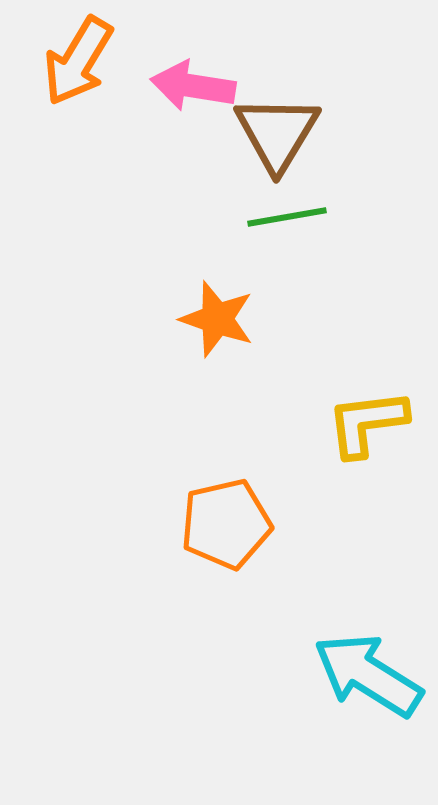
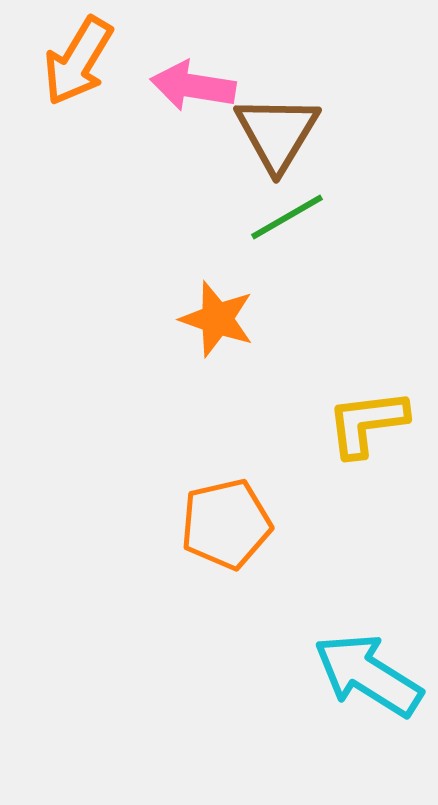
green line: rotated 20 degrees counterclockwise
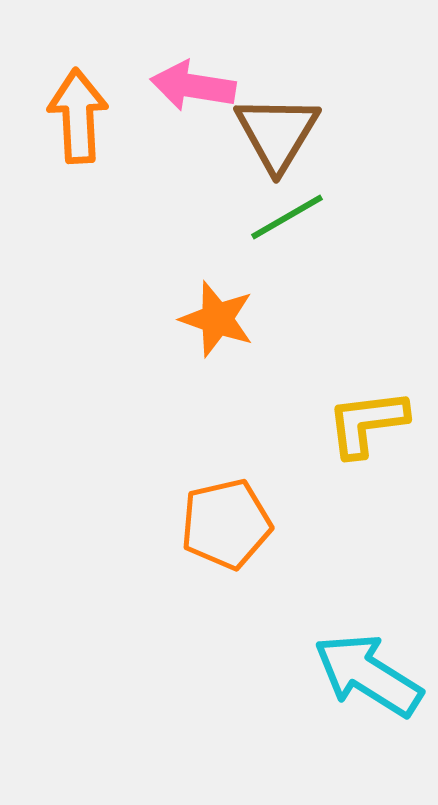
orange arrow: moved 55 px down; rotated 146 degrees clockwise
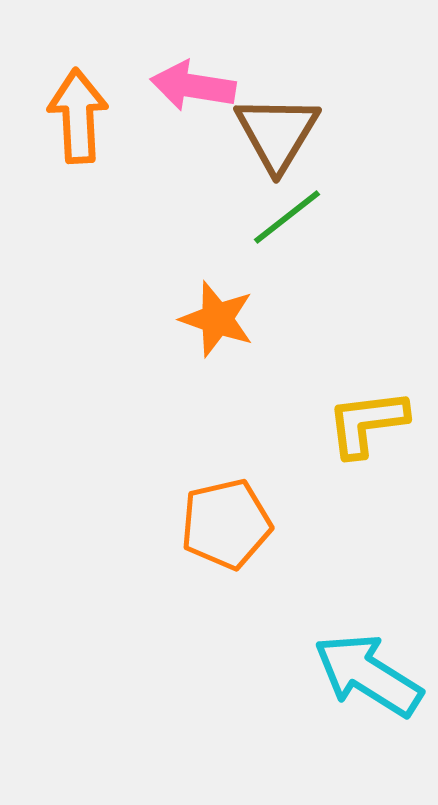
green line: rotated 8 degrees counterclockwise
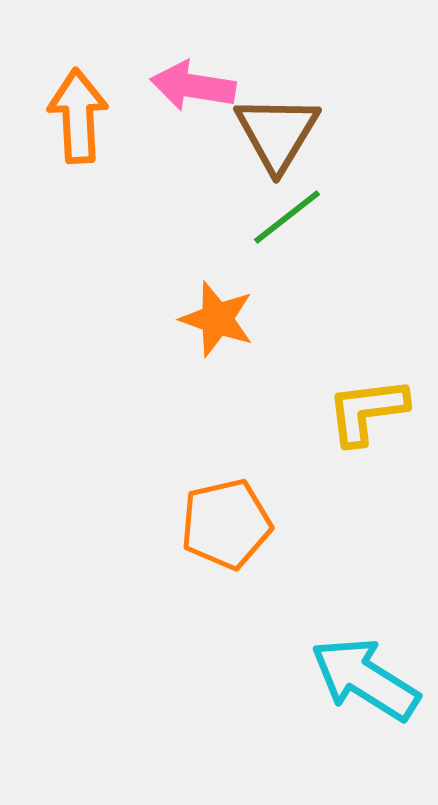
yellow L-shape: moved 12 px up
cyan arrow: moved 3 px left, 4 px down
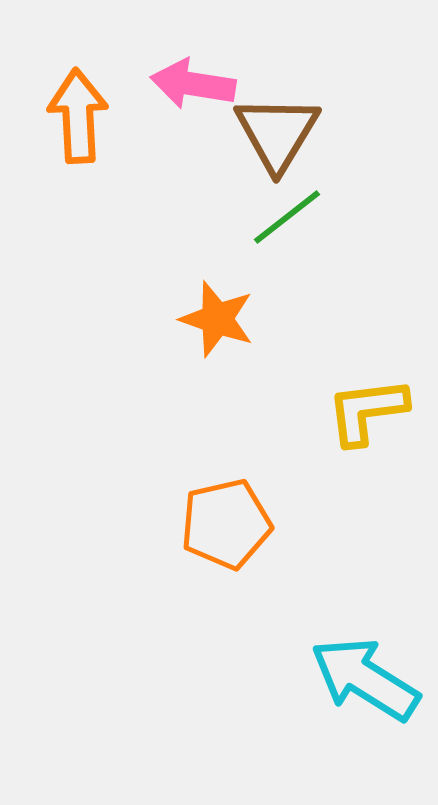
pink arrow: moved 2 px up
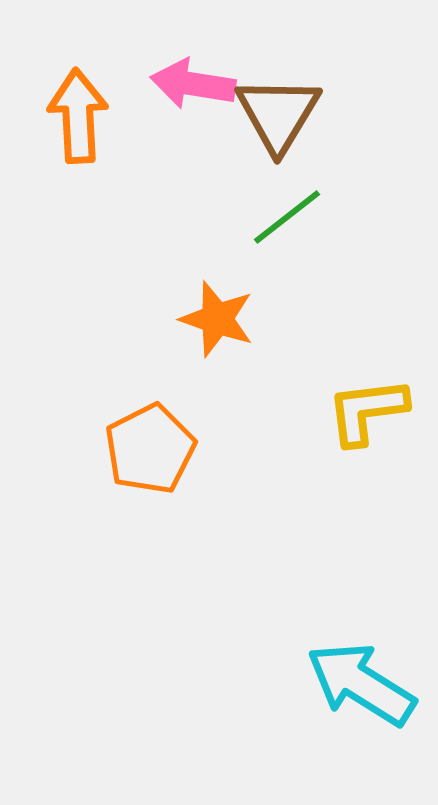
brown triangle: moved 1 px right, 19 px up
orange pentagon: moved 76 px left, 75 px up; rotated 14 degrees counterclockwise
cyan arrow: moved 4 px left, 5 px down
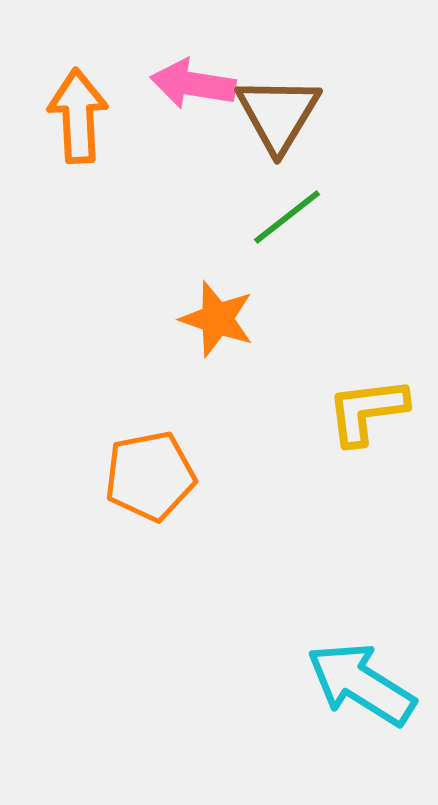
orange pentagon: moved 27 px down; rotated 16 degrees clockwise
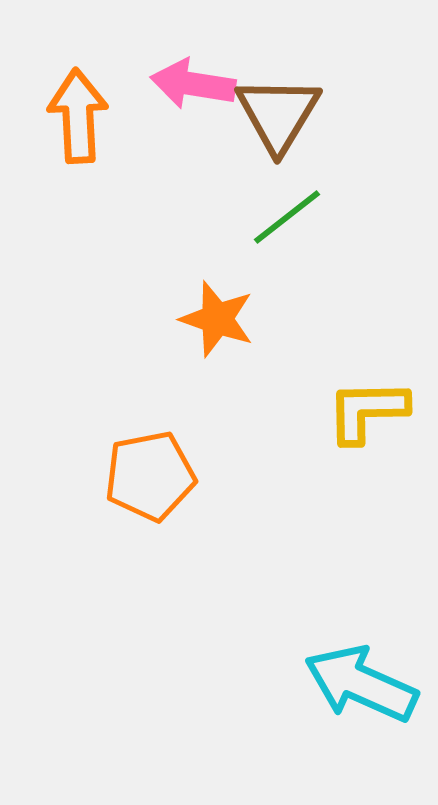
yellow L-shape: rotated 6 degrees clockwise
cyan arrow: rotated 8 degrees counterclockwise
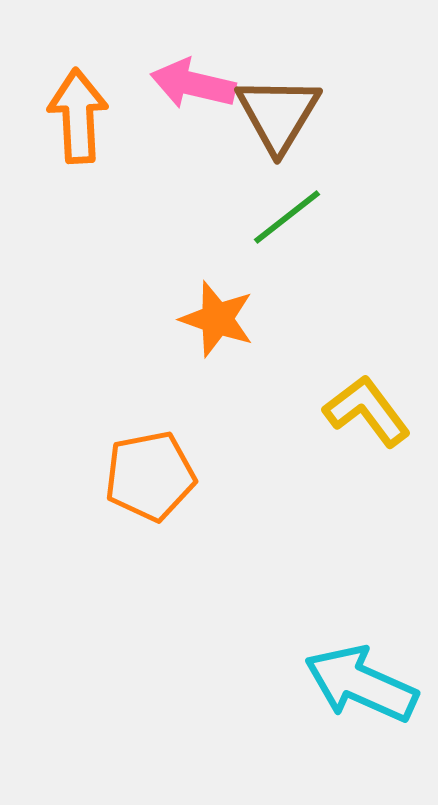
pink arrow: rotated 4 degrees clockwise
yellow L-shape: rotated 54 degrees clockwise
